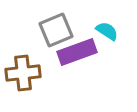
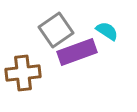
gray square: rotated 12 degrees counterclockwise
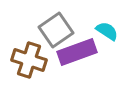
brown cross: moved 6 px right, 13 px up; rotated 24 degrees clockwise
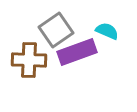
cyan semicircle: rotated 10 degrees counterclockwise
brown cross: rotated 16 degrees counterclockwise
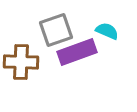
gray square: rotated 16 degrees clockwise
brown cross: moved 8 px left, 2 px down
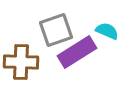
purple rectangle: rotated 12 degrees counterclockwise
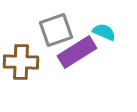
cyan semicircle: moved 3 px left, 1 px down
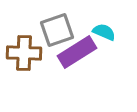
gray square: moved 1 px right
brown cross: moved 3 px right, 9 px up
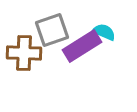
gray square: moved 5 px left
purple rectangle: moved 5 px right, 6 px up
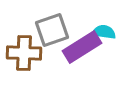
cyan semicircle: rotated 15 degrees counterclockwise
purple rectangle: moved 1 px down
